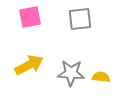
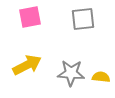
gray square: moved 3 px right
yellow arrow: moved 2 px left
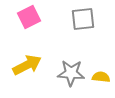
pink square: moved 1 px left; rotated 15 degrees counterclockwise
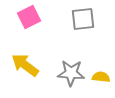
yellow arrow: moved 2 px left; rotated 116 degrees counterclockwise
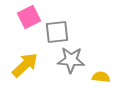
gray square: moved 26 px left, 13 px down
yellow arrow: rotated 100 degrees clockwise
gray star: moved 13 px up
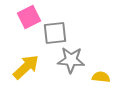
gray square: moved 2 px left, 1 px down
yellow arrow: moved 1 px right, 2 px down
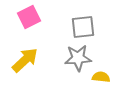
gray square: moved 28 px right, 6 px up
gray star: moved 7 px right, 2 px up; rotated 8 degrees counterclockwise
yellow arrow: moved 1 px left, 7 px up
